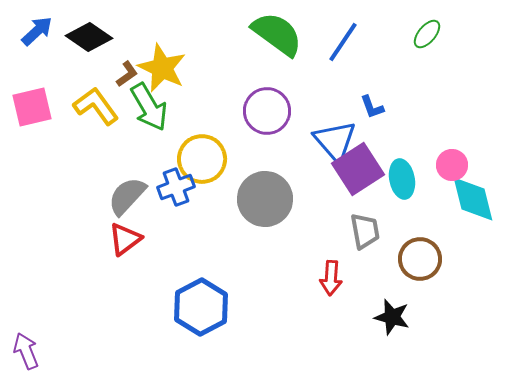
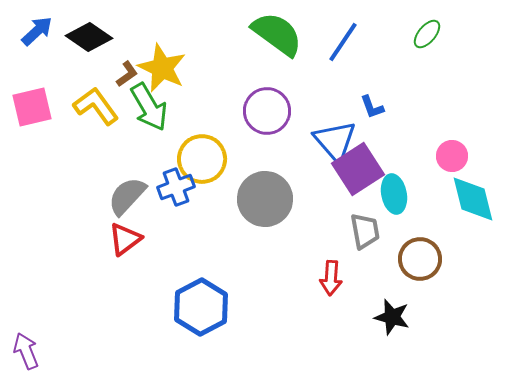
pink circle: moved 9 px up
cyan ellipse: moved 8 px left, 15 px down
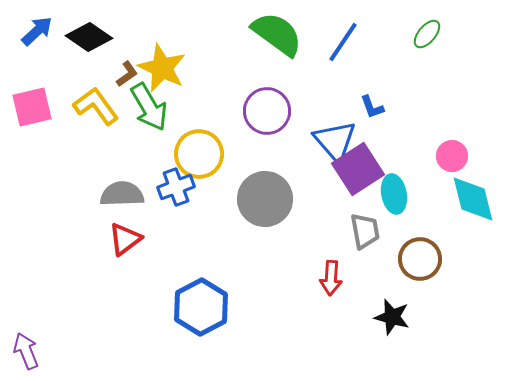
yellow circle: moved 3 px left, 5 px up
gray semicircle: moved 5 px left, 2 px up; rotated 45 degrees clockwise
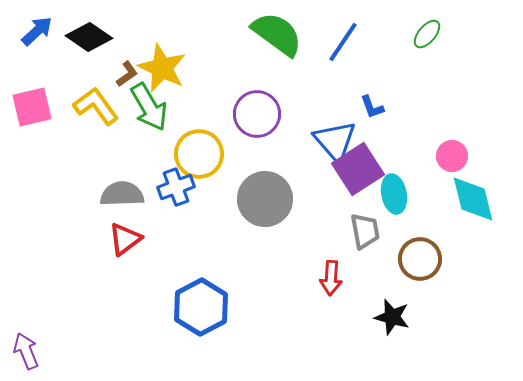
purple circle: moved 10 px left, 3 px down
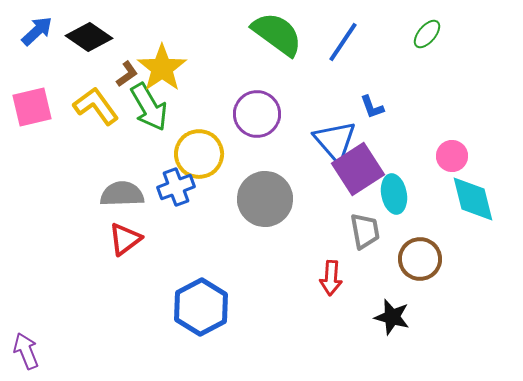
yellow star: rotated 12 degrees clockwise
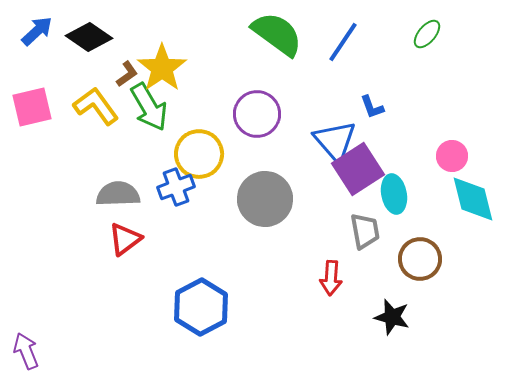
gray semicircle: moved 4 px left
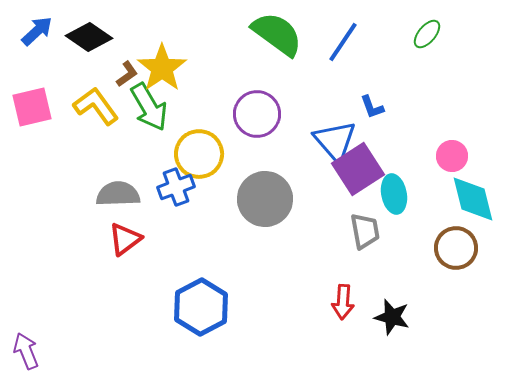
brown circle: moved 36 px right, 11 px up
red arrow: moved 12 px right, 24 px down
